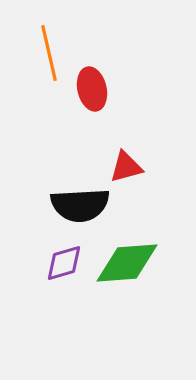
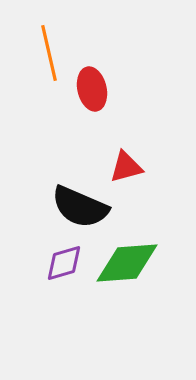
black semicircle: moved 2 px down; rotated 26 degrees clockwise
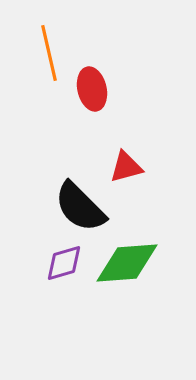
black semicircle: rotated 22 degrees clockwise
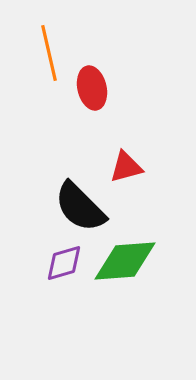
red ellipse: moved 1 px up
green diamond: moved 2 px left, 2 px up
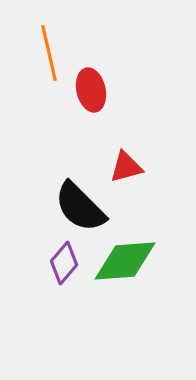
red ellipse: moved 1 px left, 2 px down
purple diamond: rotated 33 degrees counterclockwise
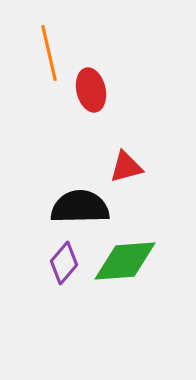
black semicircle: rotated 134 degrees clockwise
